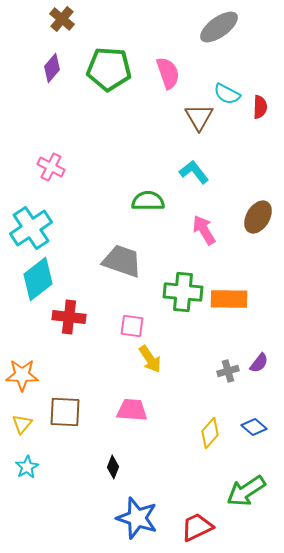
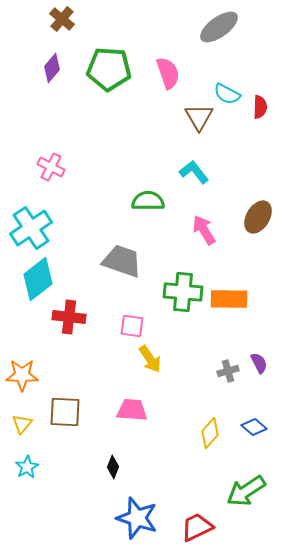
purple semicircle: rotated 65 degrees counterclockwise
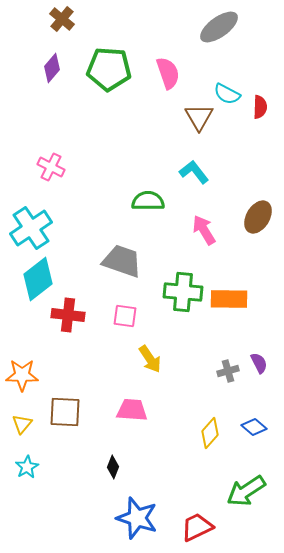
red cross: moved 1 px left, 2 px up
pink square: moved 7 px left, 10 px up
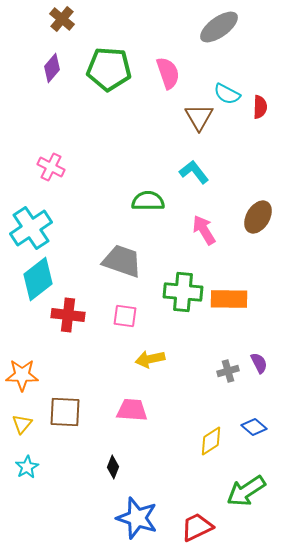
yellow arrow: rotated 112 degrees clockwise
yellow diamond: moved 1 px right, 8 px down; rotated 16 degrees clockwise
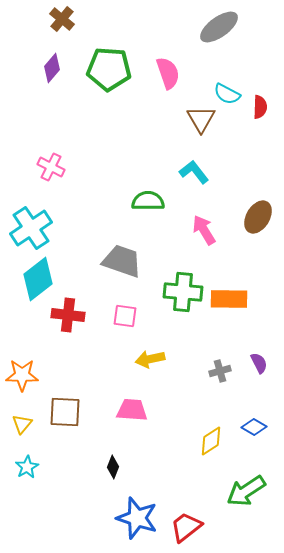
brown triangle: moved 2 px right, 2 px down
gray cross: moved 8 px left
blue diamond: rotated 10 degrees counterclockwise
red trapezoid: moved 11 px left; rotated 12 degrees counterclockwise
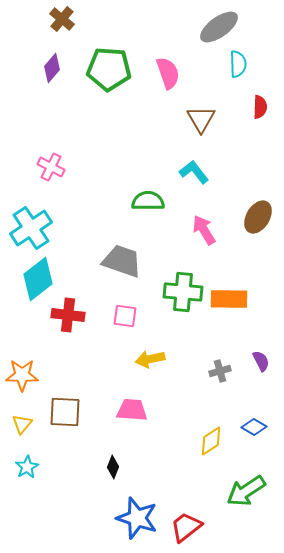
cyan semicircle: moved 11 px right, 30 px up; rotated 120 degrees counterclockwise
purple semicircle: moved 2 px right, 2 px up
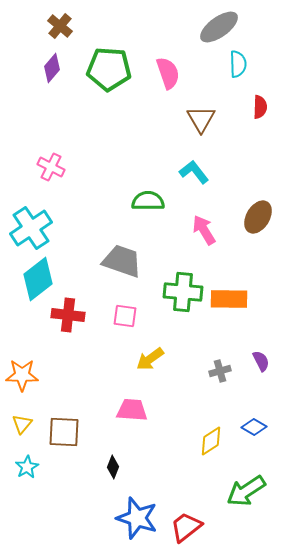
brown cross: moved 2 px left, 7 px down
yellow arrow: rotated 24 degrees counterclockwise
brown square: moved 1 px left, 20 px down
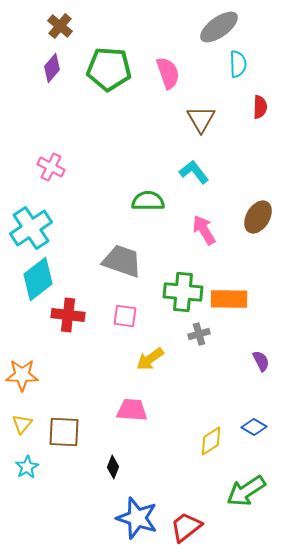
gray cross: moved 21 px left, 37 px up
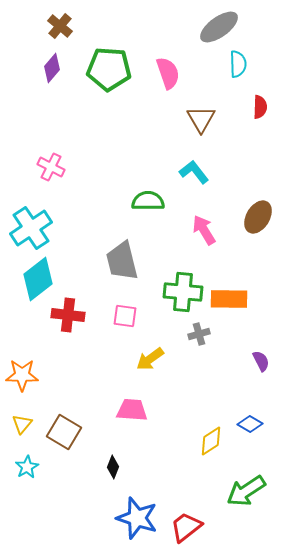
gray trapezoid: rotated 123 degrees counterclockwise
blue diamond: moved 4 px left, 3 px up
brown square: rotated 28 degrees clockwise
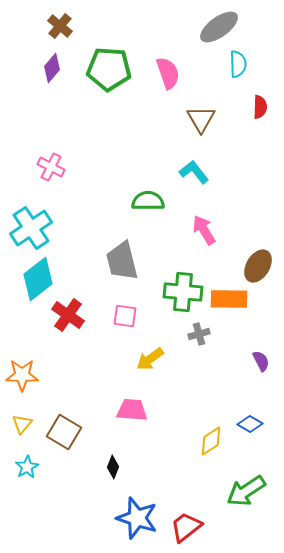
brown ellipse: moved 49 px down
red cross: rotated 28 degrees clockwise
